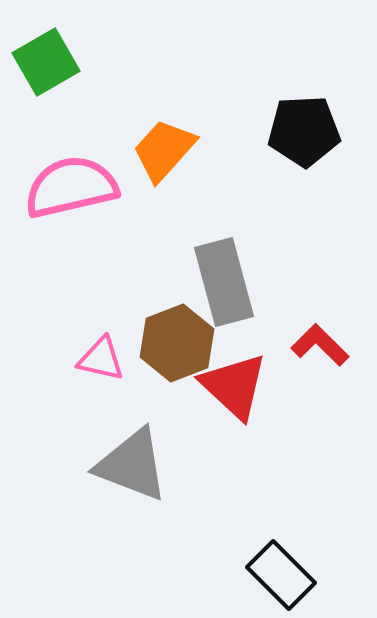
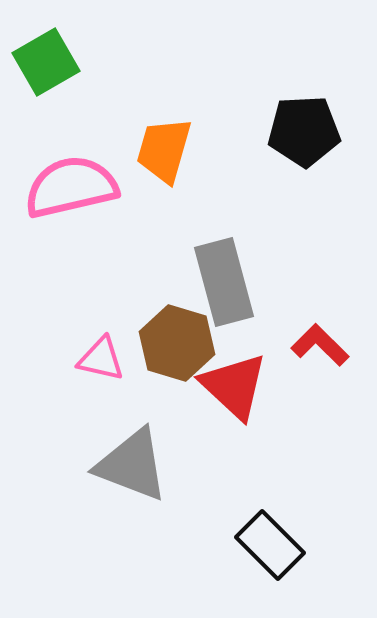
orange trapezoid: rotated 26 degrees counterclockwise
brown hexagon: rotated 22 degrees counterclockwise
black rectangle: moved 11 px left, 30 px up
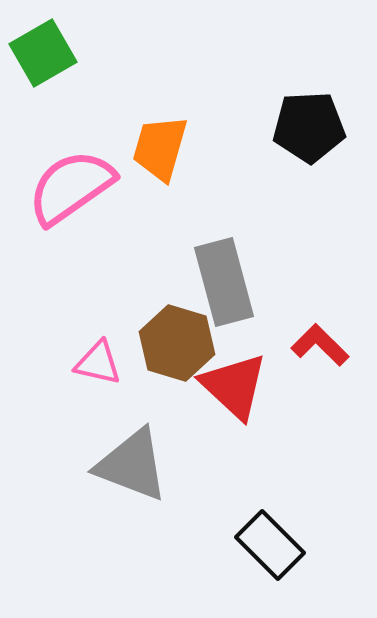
green square: moved 3 px left, 9 px up
black pentagon: moved 5 px right, 4 px up
orange trapezoid: moved 4 px left, 2 px up
pink semicircle: rotated 22 degrees counterclockwise
pink triangle: moved 3 px left, 4 px down
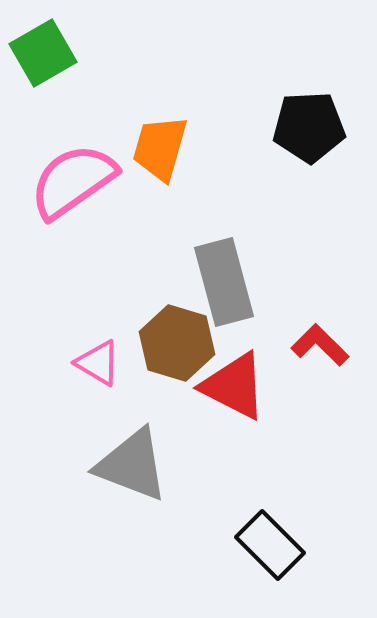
pink semicircle: moved 2 px right, 6 px up
pink triangle: rotated 18 degrees clockwise
red triangle: rotated 16 degrees counterclockwise
